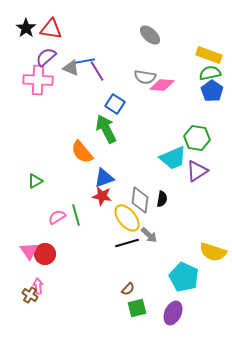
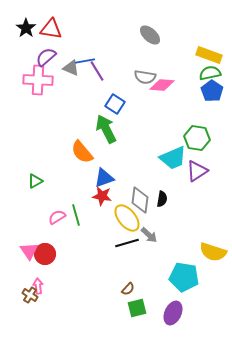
cyan pentagon: rotated 16 degrees counterclockwise
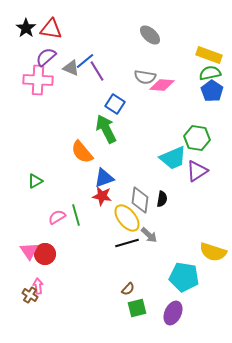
blue line: rotated 30 degrees counterclockwise
